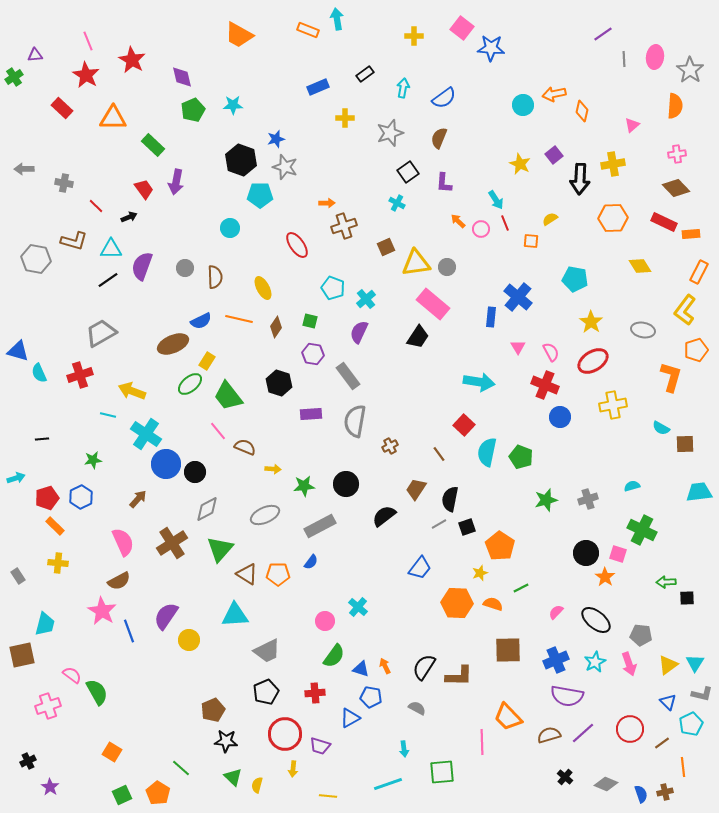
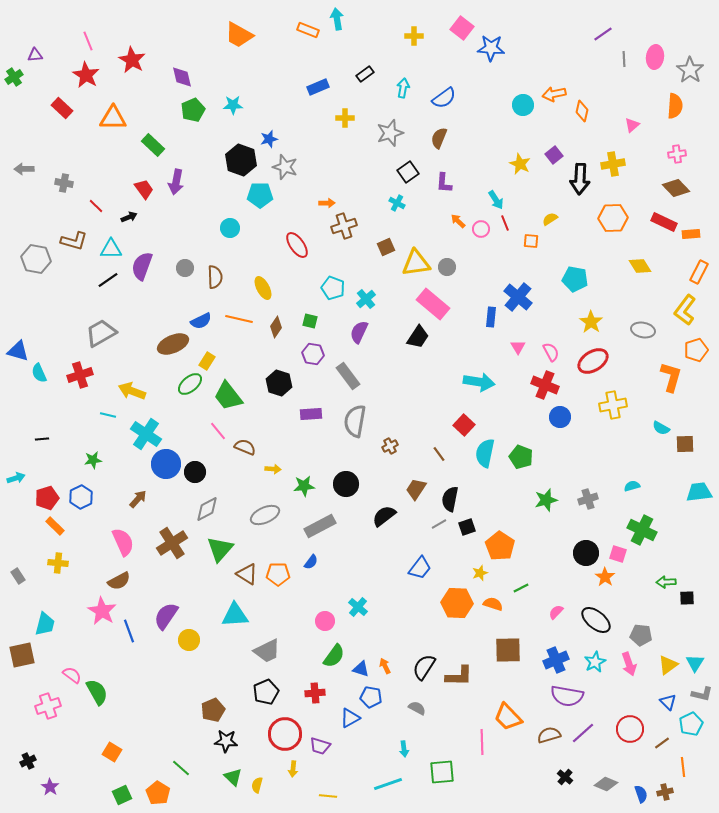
blue star at (276, 139): moved 7 px left
cyan semicircle at (487, 452): moved 2 px left, 1 px down
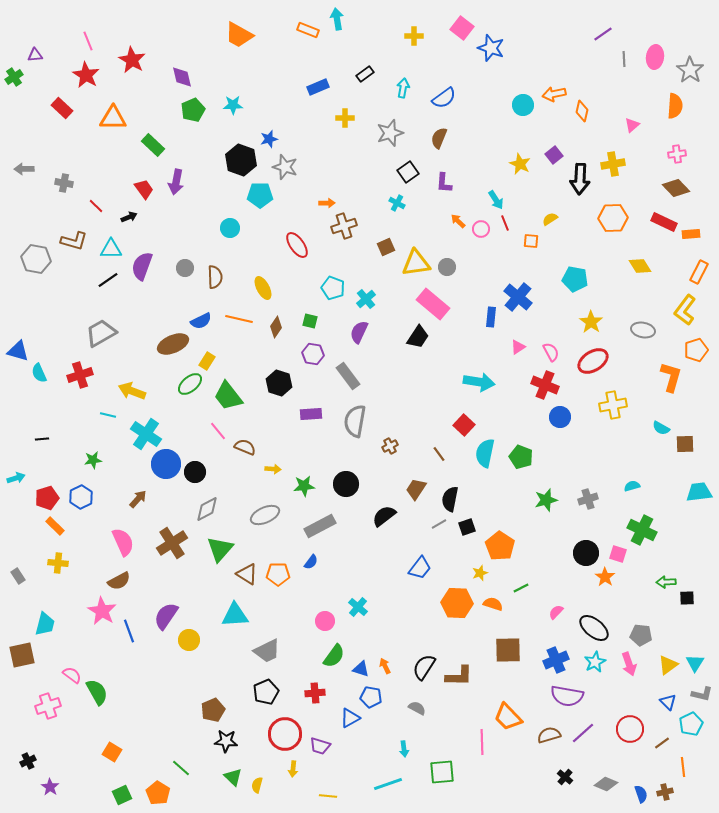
blue star at (491, 48): rotated 16 degrees clockwise
pink triangle at (518, 347): rotated 28 degrees clockwise
black ellipse at (596, 620): moved 2 px left, 8 px down
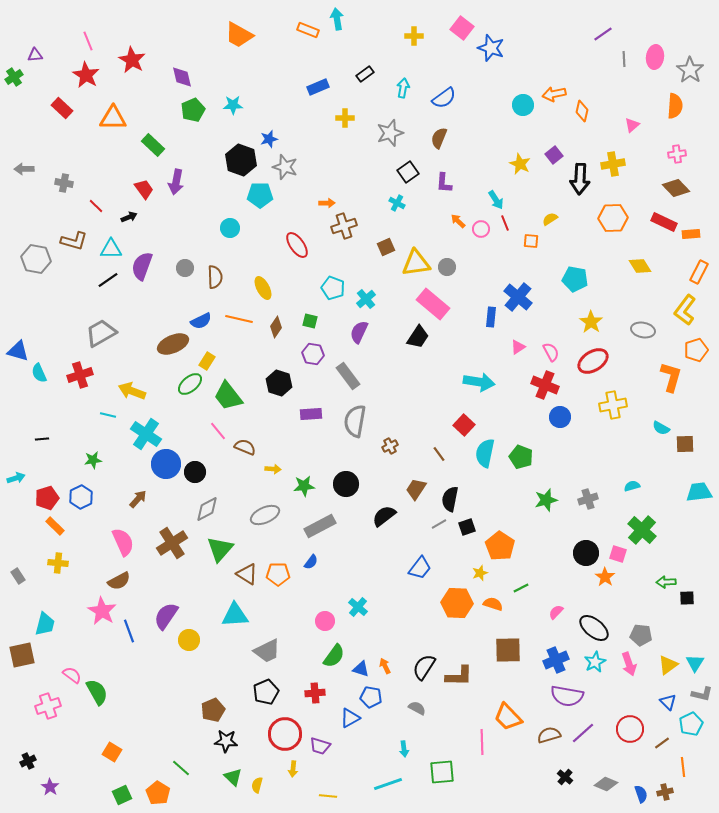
green cross at (642, 530): rotated 16 degrees clockwise
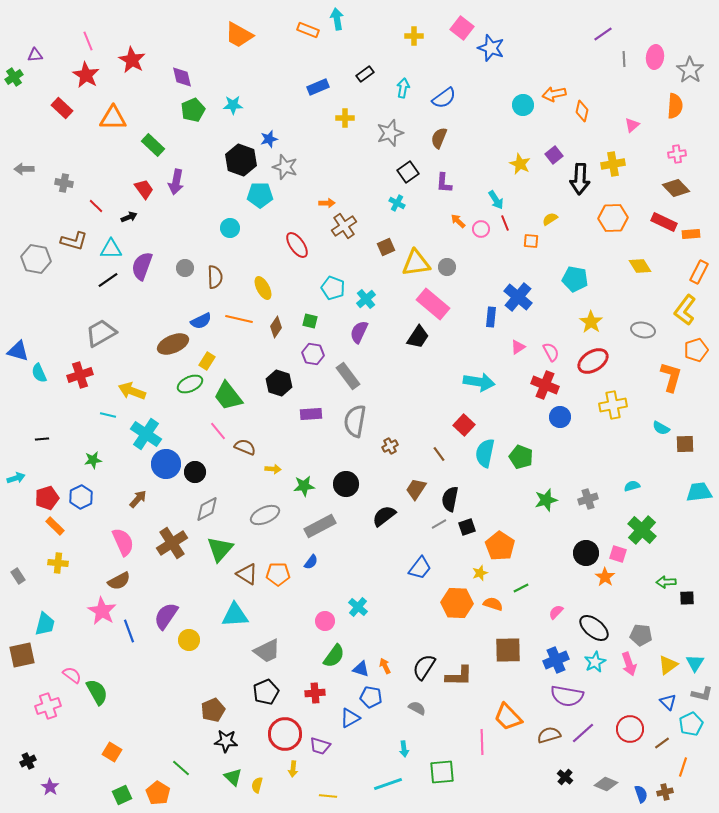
brown cross at (344, 226): rotated 15 degrees counterclockwise
green ellipse at (190, 384): rotated 15 degrees clockwise
orange line at (683, 767): rotated 24 degrees clockwise
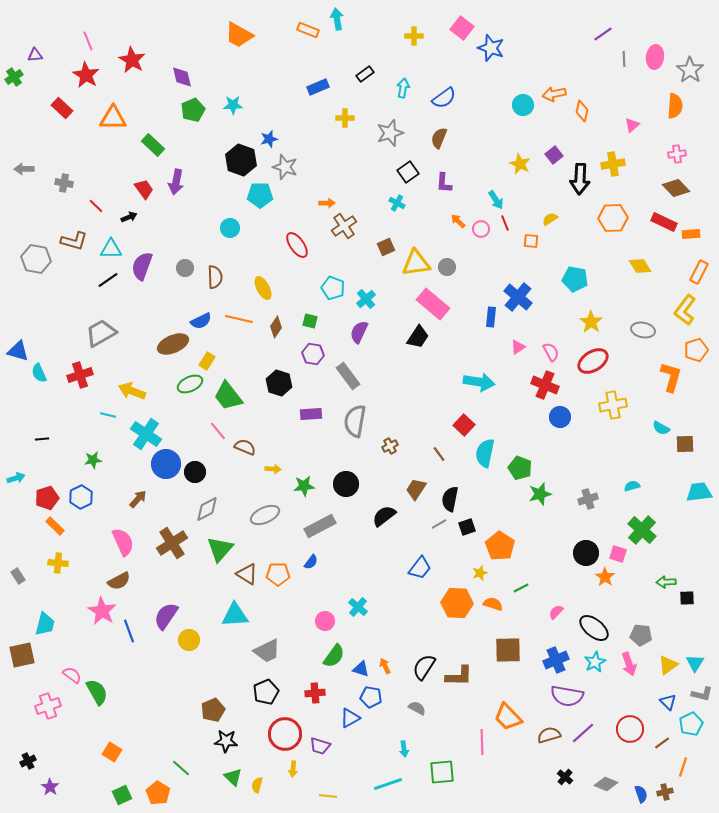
green pentagon at (521, 457): moved 1 px left, 11 px down
green star at (546, 500): moved 6 px left, 6 px up
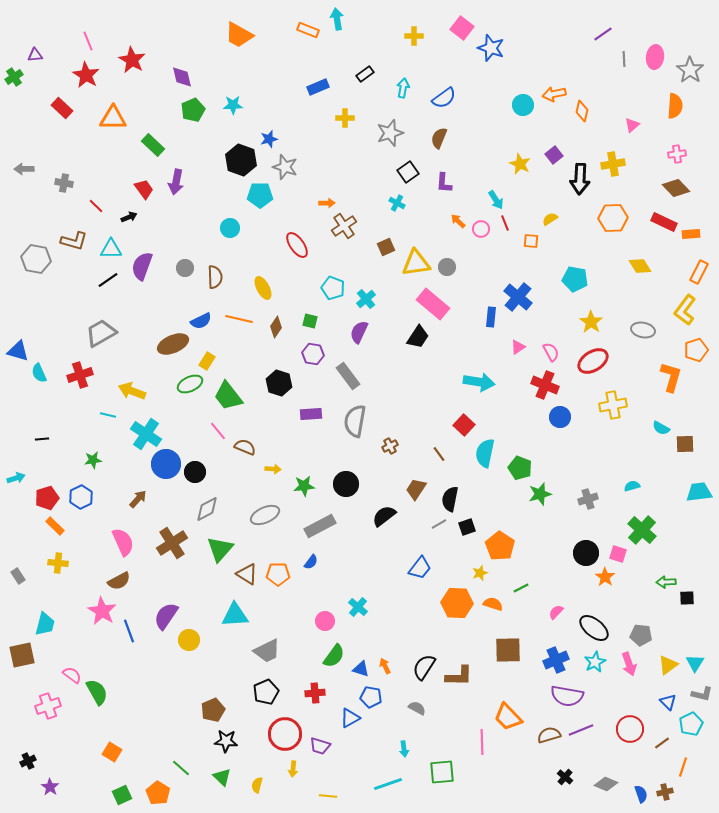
purple line at (583, 733): moved 2 px left, 3 px up; rotated 20 degrees clockwise
green triangle at (233, 777): moved 11 px left
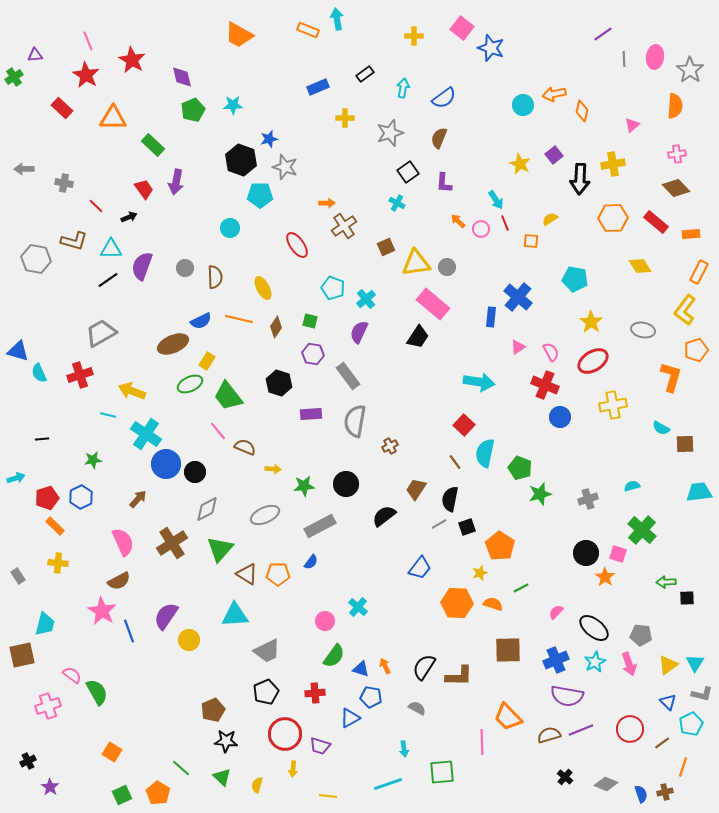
red rectangle at (664, 222): moved 8 px left; rotated 15 degrees clockwise
brown line at (439, 454): moved 16 px right, 8 px down
